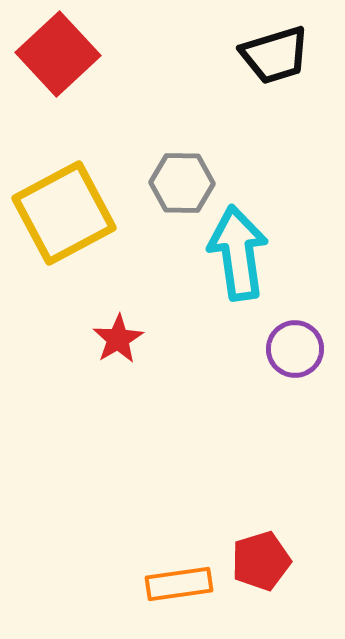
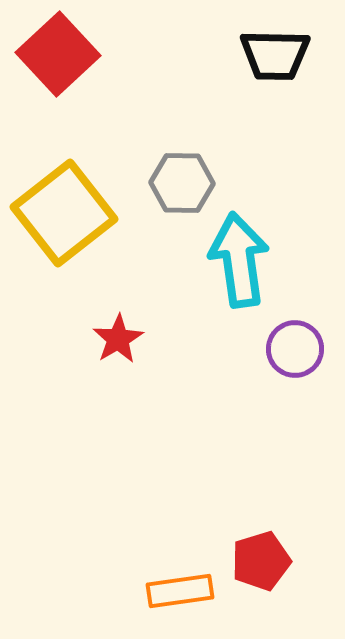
black trapezoid: rotated 18 degrees clockwise
yellow square: rotated 10 degrees counterclockwise
cyan arrow: moved 1 px right, 7 px down
orange rectangle: moved 1 px right, 7 px down
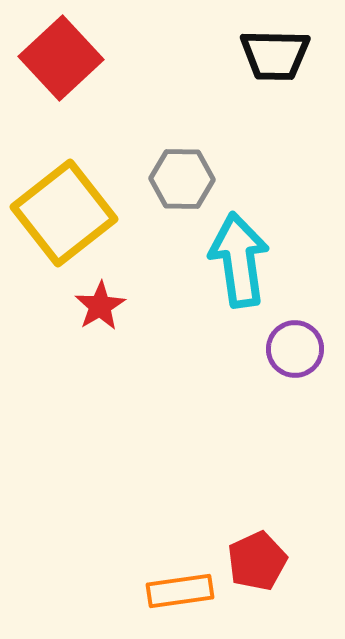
red square: moved 3 px right, 4 px down
gray hexagon: moved 4 px up
red star: moved 18 px left, 33 px up
red pentagon: moved 4 px left; rotated 8 degrees counterclockwise
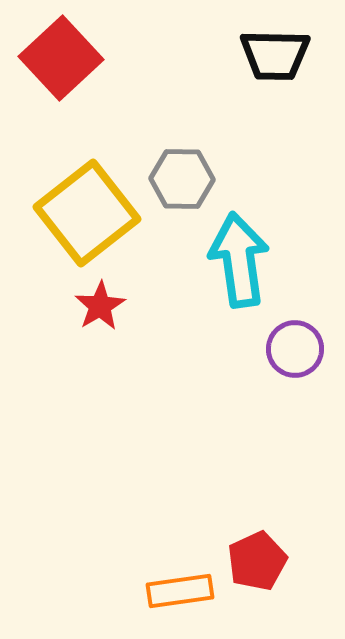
yellow square: moved 23 px right
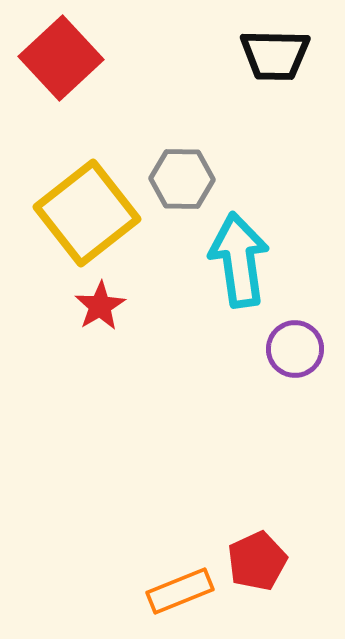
orange rectangle: rotated 14 degrees counterclockwise
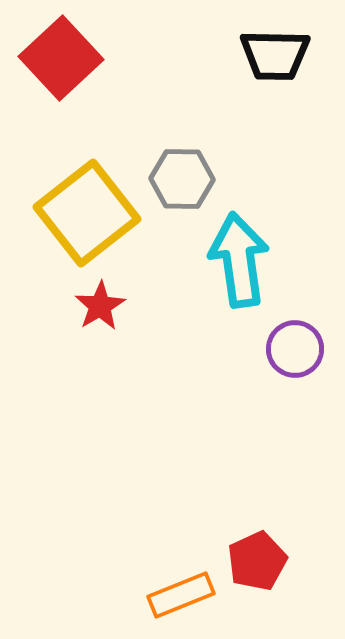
orange rectangle: moved 1 px right, 4 px down
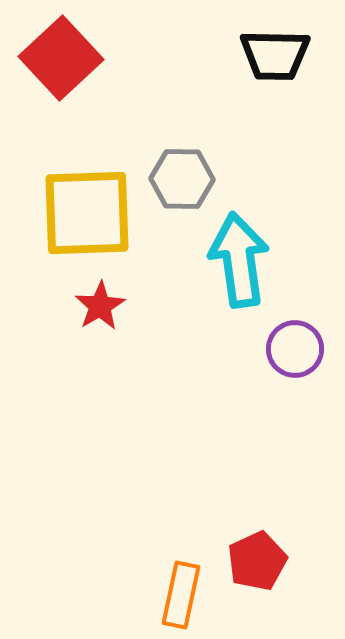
yellow square: rotated 36 degrees clockwise
orange rectangle: rotated 56 degrees counterclockwise
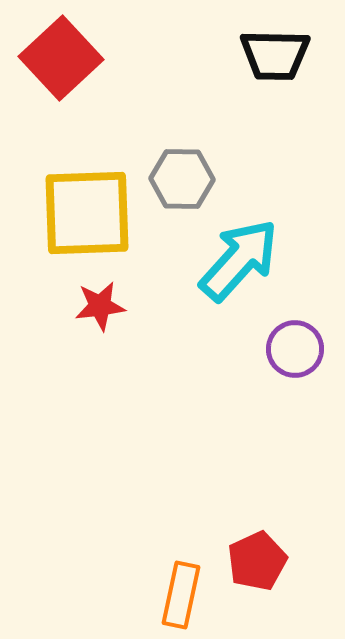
cyan arrow: rotated 50 degrees clockwise
red star: rotated 24 degrees clockwise
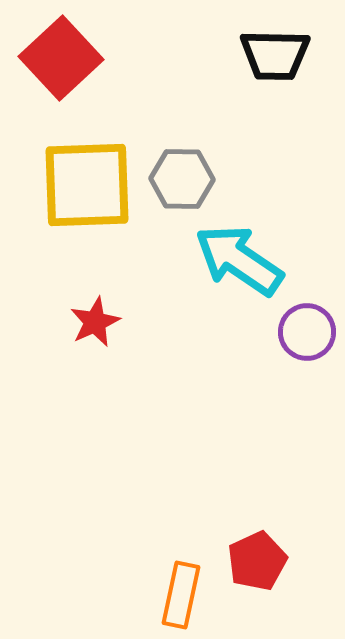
yellow square: moved 28 px up
cyan arrow: rotated 98 degrees counterclockwise
red star: moved 5 px left, 16 px down; rotated 18 degrees counterclockwise
purple circle: moved 12 px right, 17 px up
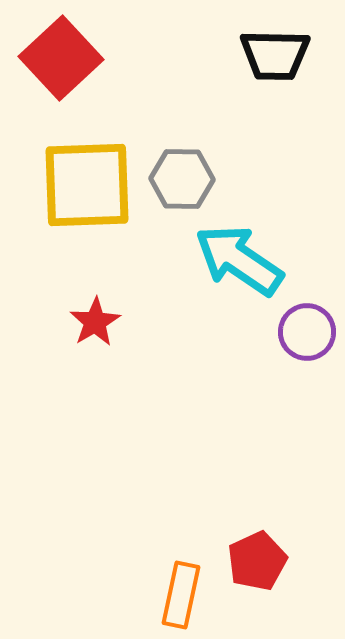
red star: rotated 6 degrees counterclockwise
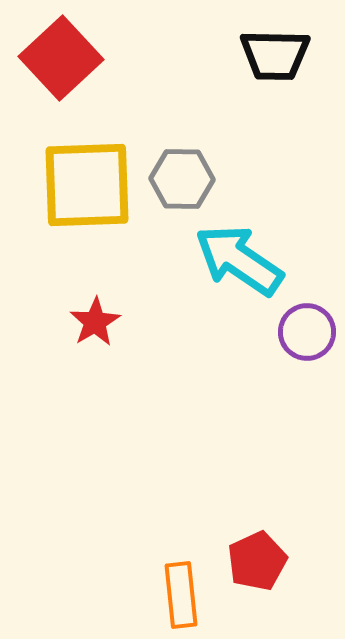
orange rectangle: rotated 18 degrees counterclockwise
